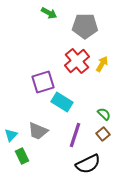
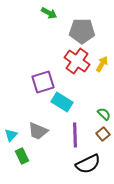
gray pentagon: moved 3 px left, 5 px down
red cross: rotated 15 degrees counterclockwise
purple line: rotated 20 degrees counterclockwise
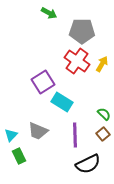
purple square: rotated 15 degrees counterclockwise
green rectangle: moved 3 px left
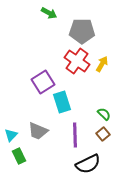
cyan rectangle: rotated 40 degrees clockwise
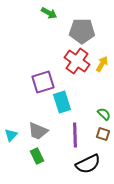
purple square: rotated 15 degrees clockwise
brown square: rotated 32 degrees counterclockwise
green rectangle: moved 18 px right
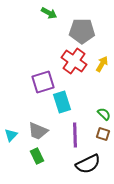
red cross: moved 3 px left
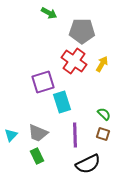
gray trapezoid: moved 2 px down
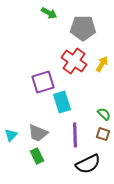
gray pentagon: moved 1 px right, 3 px up
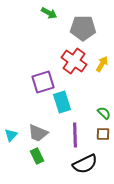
green semicircle: moved 1 px up
brown square: rotated 16 degrees counterclockwise
black semicircle: moved 3 px left
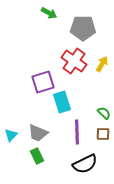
purple line: moved 2 px right, 3 px up
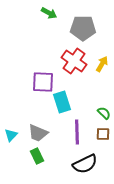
purple square: rotated 20 degrees clockwise
